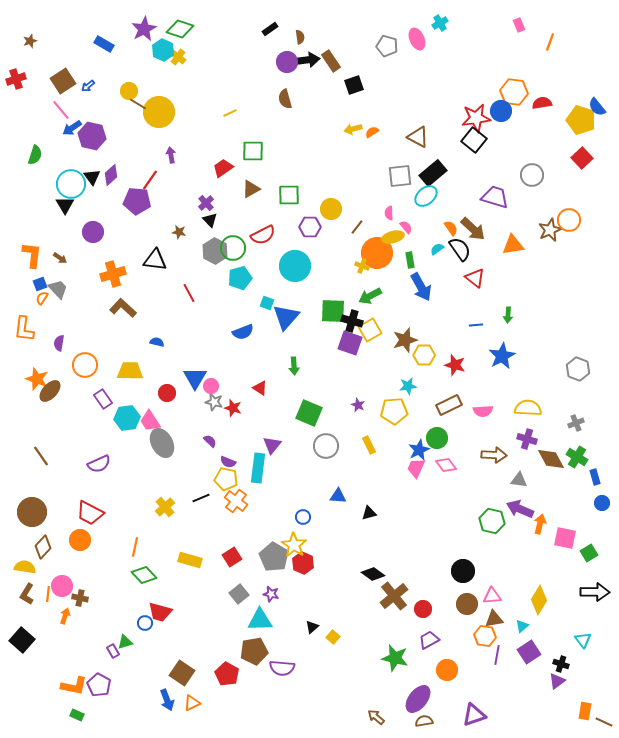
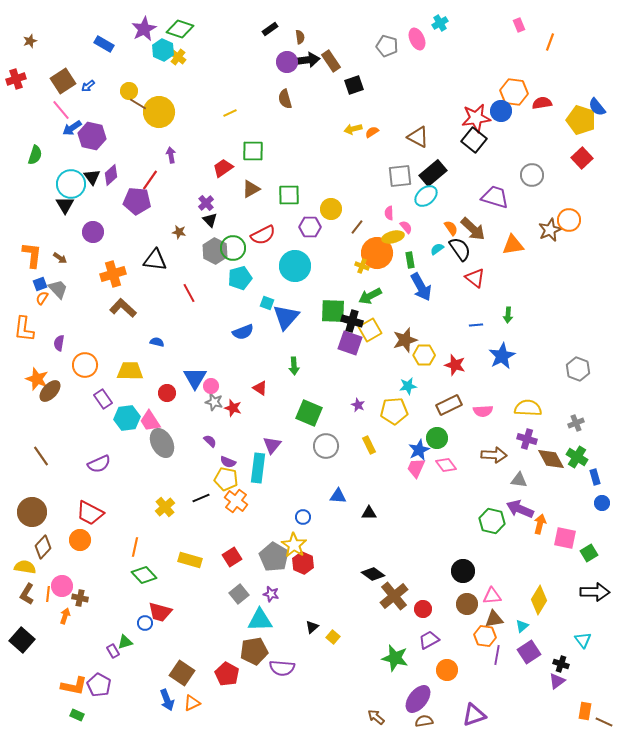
black triangle at (369, 513): rotated 14 degrees clockwise
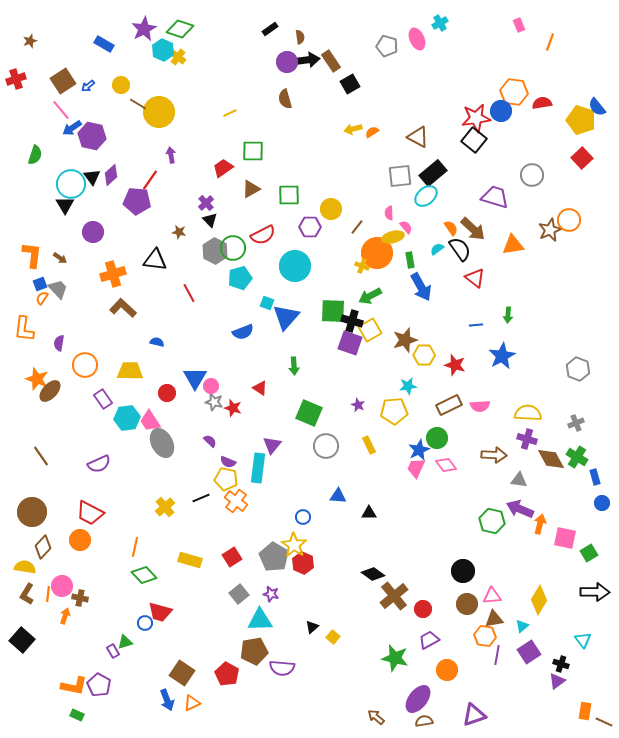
black square at (354, 85): moved 4 px left, 1 px up; rotated 12 degrees counterclockwise
yellow circle at (129, 91): moved 8 px left, 6 px up
yellow semicircle at (528, 408): moved 5 px down
pink semicircle at (483, 411): moved 3 px left, 5 px up
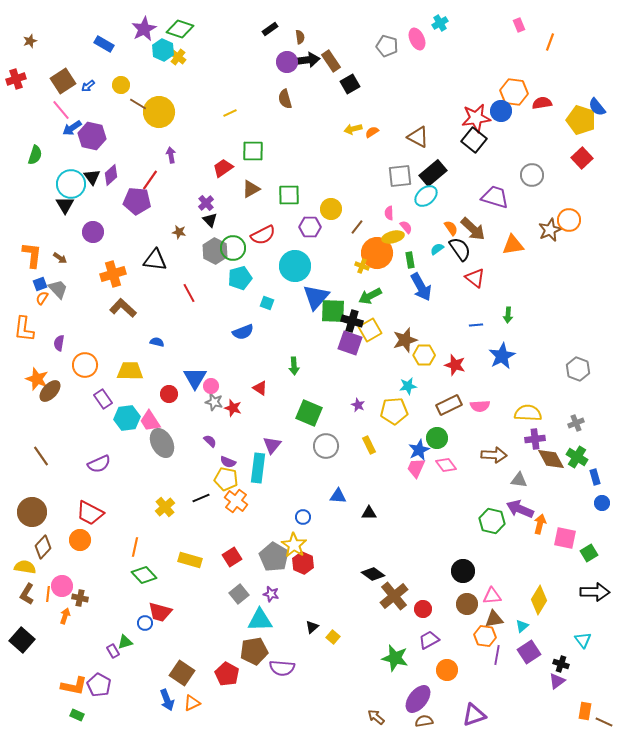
blue triangle at (286, 317): moved 30 px right, 20 px up
red circle at (167, 393): moved 2 px right, 1 px down
purple cross at (527, 439): moved 8 px right; rotated 24 degrees counterclockwise
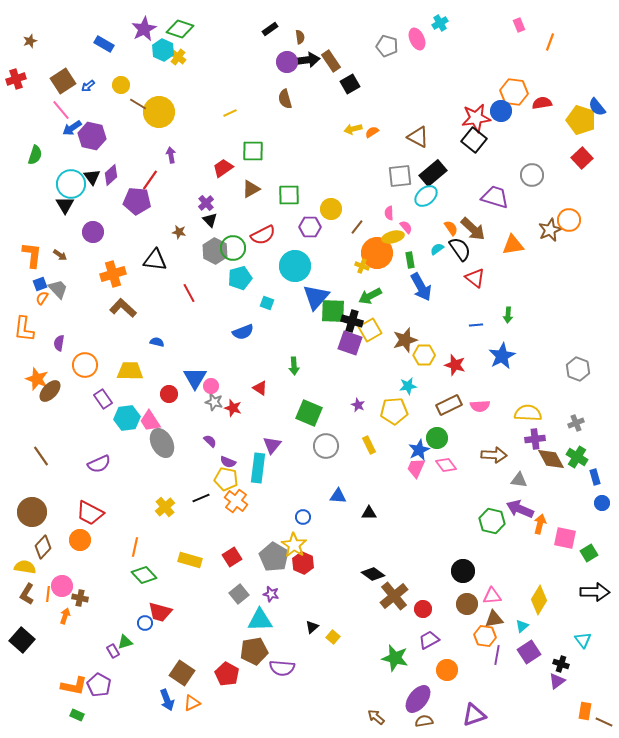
brown arrow at (60, 258): moved 3 px up
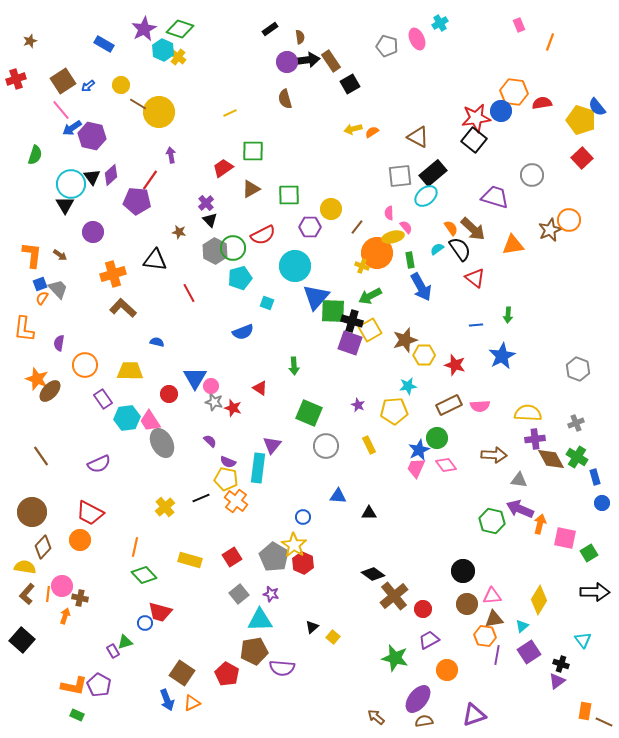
brown L-shape at (27, 594): rotated 10 degrees clockwise
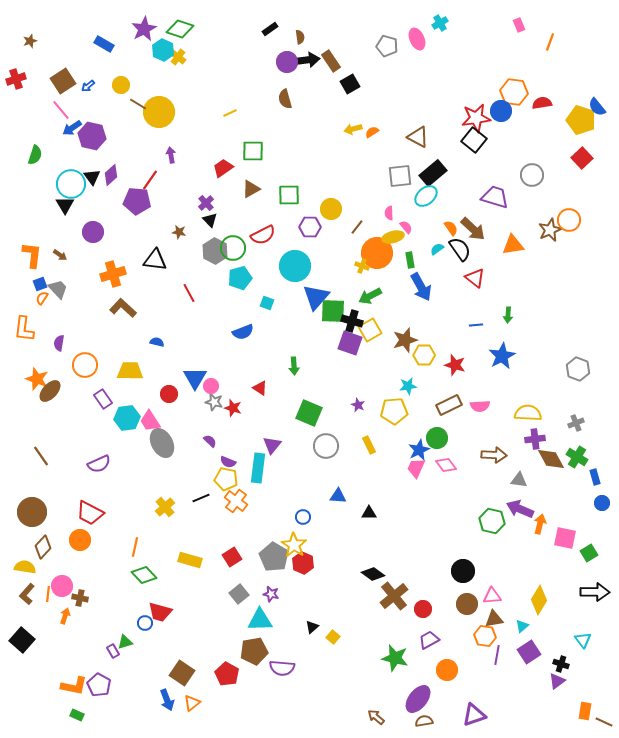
orange triangle at (192, 703): rotated 12 degrees counterclockwise
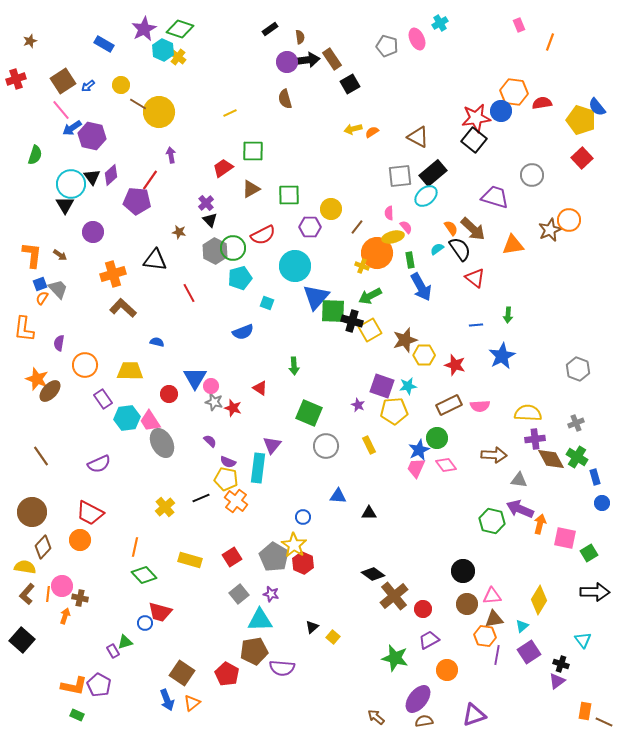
brown rectangle at (331, 61): moved 1 px right, 2 px up
purple square at (350, 343): moved 32 px right, 43 px down
